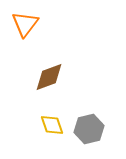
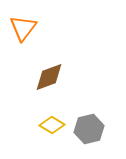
orange triangle: moved 2 px left, 4 px down
yellow diamond: rotated 40 degrees counterclockwise
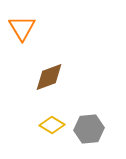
orange triangle: moved 1 px left; rotated 8 degrees counterclockwise
gray hexagon: rotated 8 degrees clockwise
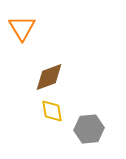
yellow diamond: moved 14 px up; rotated 50 degrees clockwise
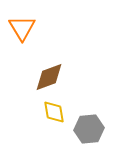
yellow diamond: moved 2 px right, 1 px down
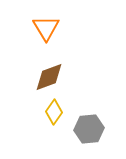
orange triangle: moved 24 px right
yellow diamond: rotated 45 degrees clockwise
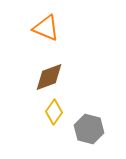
orange triangle: rotated 36 degrees counterclockwise
gray hexagon: rotated 20 degrees clockwise
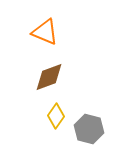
orange triangle: moved 1 px left, 4 px down
yellow diamond: moved 2 px right, 4 px down
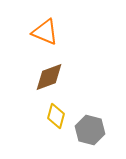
yellow diamond: rotated 20 degrees counterclockwise
gray hexagon: moved 1 px right, 1 px down
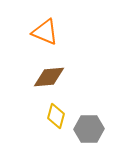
brown diamond: rotated 16 degrees clockwise
gray hexagon: moved 1 px left, 1 px up; rotated 16 degrees counterclockwise
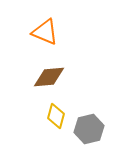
gray hexagon: rotated 12 degrees counterclockwise
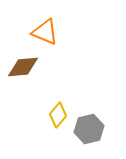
brown diamond: moved 26 px left, 10 px up
yellow diamond: moved 2 px right, 1 px up; rotated 25 degrees clockwise
